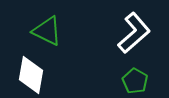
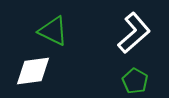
green triangle: moved 6 px right
white diamond: moved 2 px right, 4 px up; rotated 72 degrees clockwise
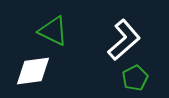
white L-shape: moved 10 px left, 7 px down
green pentagon: moved 3 px up; rotated 15 degrees clockwise
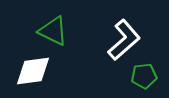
green pentagon: moved 9 px right, 2 px up; rotated 20 degrees clockwise
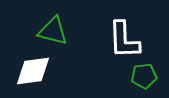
green triangle: rotated 12 degrees counterclockwise
white L-shape: rotated 129 degrees clockwise
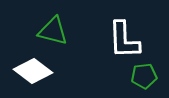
white diamond: rotated 45 degrees clockwise
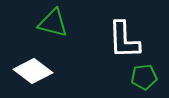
green triangle: moved 8 px up
green pentagon: moved 1 px down
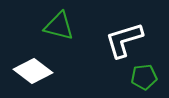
green triangle: moved 6 px right, 3 px down
white L-shape: rotated 75 degrees clockwise
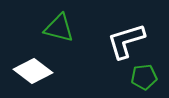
green triangle: moved 2 px down
white L-shape: moved 2 px right, 1 px down
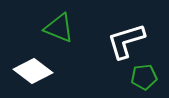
green triangle: rotated 8 degrees clockwise
